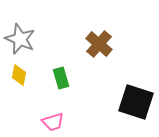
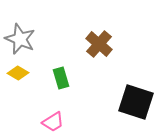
yellow diamond: moved 1 px left, 2 px up; rotated 70 degrees counterclockwise
pink trapezoid: rotated 15 degrees counterclockwise
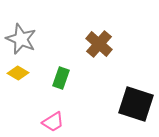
gray star: moved 1 px right
green rectangle: rotated 35 degrees clockwise
black square: moved 2 px down
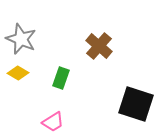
brown cross: moved 2 px down
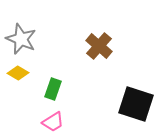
green rectangle: moved 8 px left, 11 px down
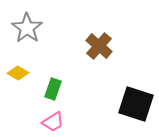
gray star: moved 6 px right, 11 px up; rotated 12 degrees clockwise
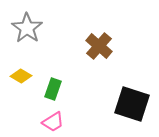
yellow diamond: moved 3 px right, 3 px down
black square: moved 4 px left
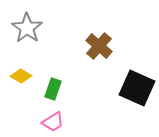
black square: moved 5 px right, 16 px up; rotated 6 degrees clockwise
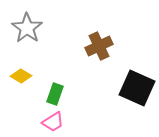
brown cross: rotated 24 degrees clockwise
green rectangle: moved 2 px right, 5 px down
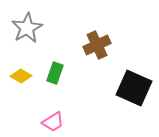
gray star: rotated 8 degrees clockwise
brown cross: moved 2 px left, 1 px up
black square: moved 3 px left
green rectangle: moved 21 px up
